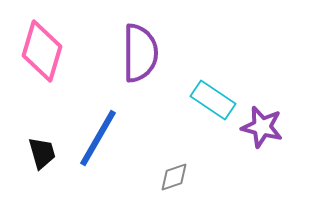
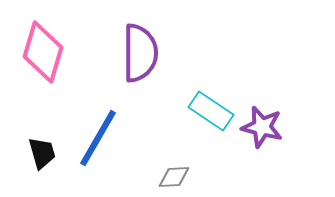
pink diamond: moved 1 px right, 1 px down
cyan rectangle: moved 2 px left, 11 px down
gray diamond: rotated 16 degrees clockwise
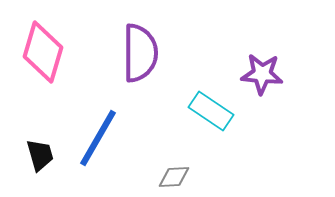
purple star: moved 53 px up; rotated 9 degrees counterclockwise
black trapezoid: moved 2 px left, 2 px down
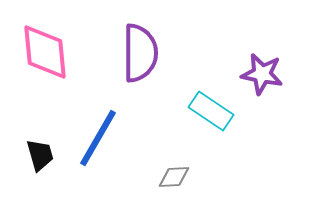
pink diamond: moved 2 px right; rotated 22 degrees counterclockwise
purple star: rotated 6 degrees clockwise
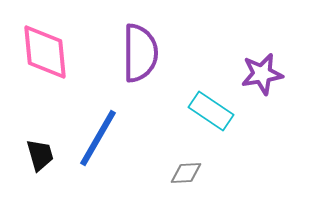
purple star: rotated 21 degrees counterclockwise
gray diamond: moved 12 px right, 4 px up
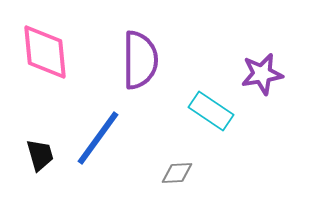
purple semicircle: moved 7 px down
blue line: rotated 6 degrees clockwise
gray diamond: moved 9 px left
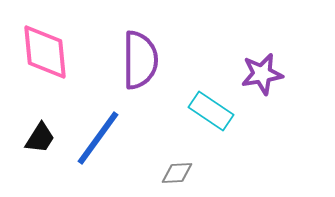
black trapezoid: moved 17 px up; rotated 48 degrees clockwise
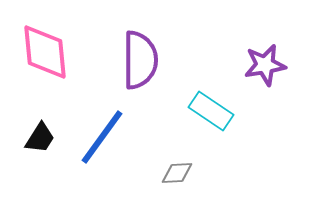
purple star: moved 3 px right, 9 px up
blue line: moved 4 px right, 1 px up
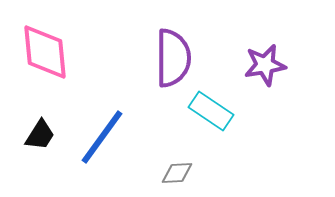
purple semicircle: moved 33 px right, 2 px up
black trapezoid: moved 3 px up
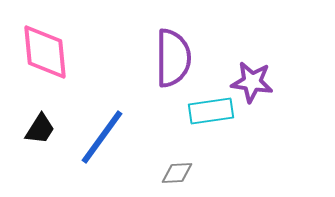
purple star: moved 13 px left, 17 px down; rotated 18 degrees clockwise
cyan rectangle: rotated 42 degrees counterclockwise
black trapezoid: moved 6 px up
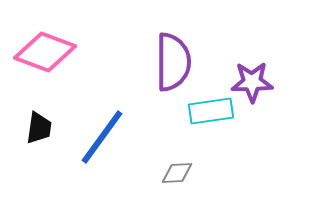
pink diamond: rotated 64 degrees counterclockwise
purple semicircle: moved 4 px down
purple star: rotated 9 degrees counterclockwise
black trapezoid: moved 1 px left, 1 px up; rotated 24 degrees counterclockwise
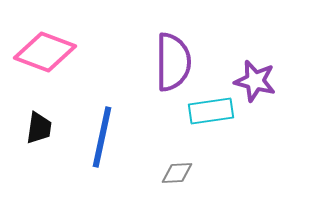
purple star: moved 3 px right, 1 px up; rotated 15 degrees clockwise
blue line: rotated 24 degrees counterclockwise
